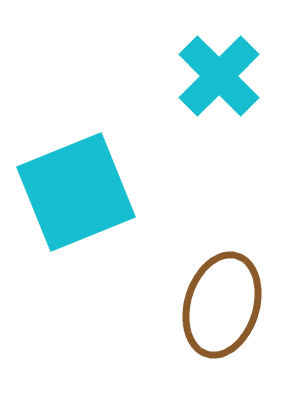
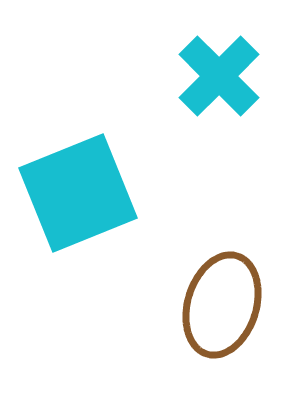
cyan square: moved 2 px right, 1 px down
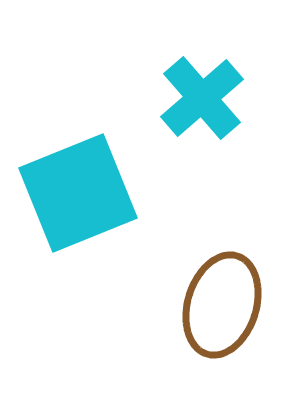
cyan cross: moved 17 px left, 22 px down; rotated 4 degrees clockwise
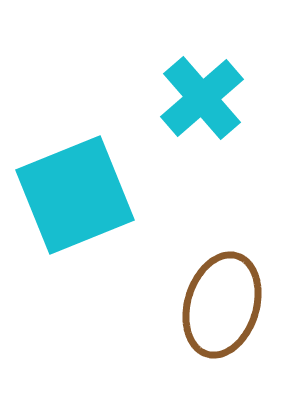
cyan square: moved 3 px left, 2 px down
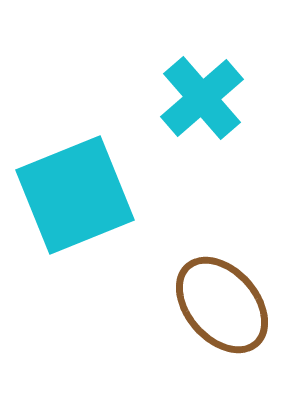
brown ellipse: rotated 58 degrees counterclockwise
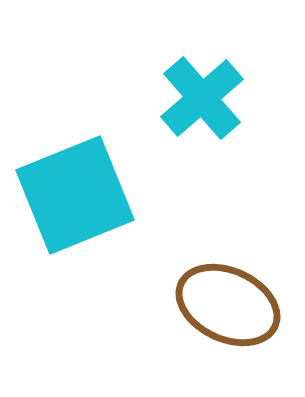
brown ellipse: moved 6 px right; rotated 24 degrees counterclockwise
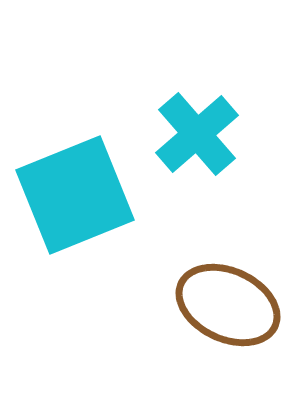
cyan cross: moved 5 px left, 36 px down
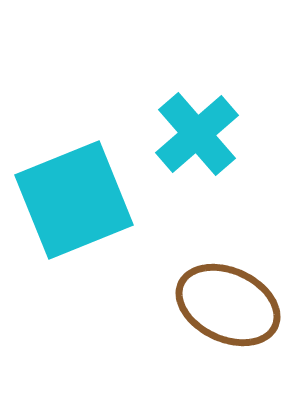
cyan square: moved 1 px left, 5 px down
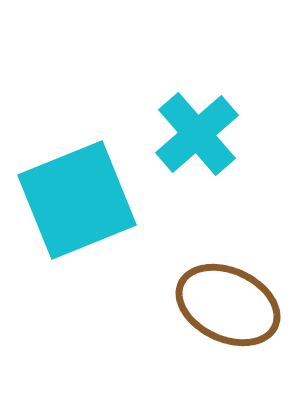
cyan square: moved 3 px right
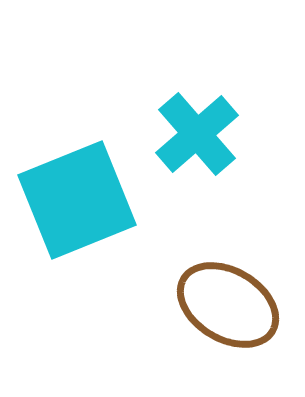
brown ellipse: rotated 6 degrees clockwise
